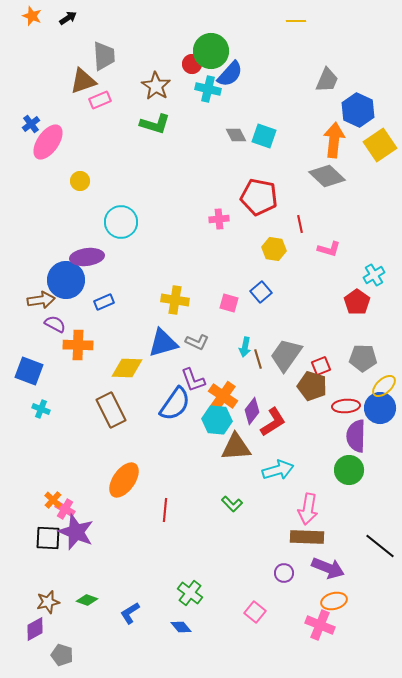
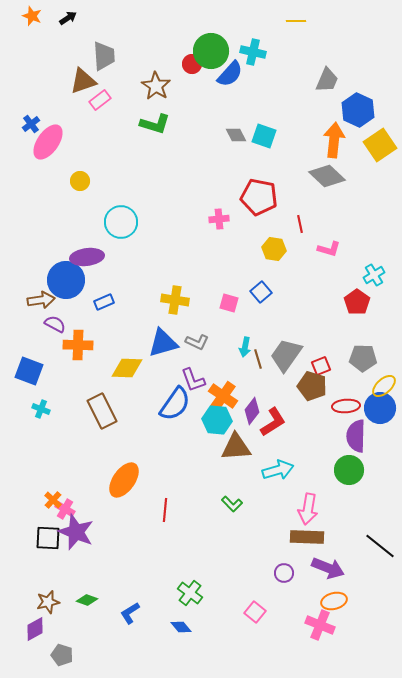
cyan cross at (208, 89): moved 45 px right, 37 px up
pink rectangle at (100, 100): rotated 15 degrees counterclockwise
brown rectangle at (111, 410): moved 9 px left, 1 px down
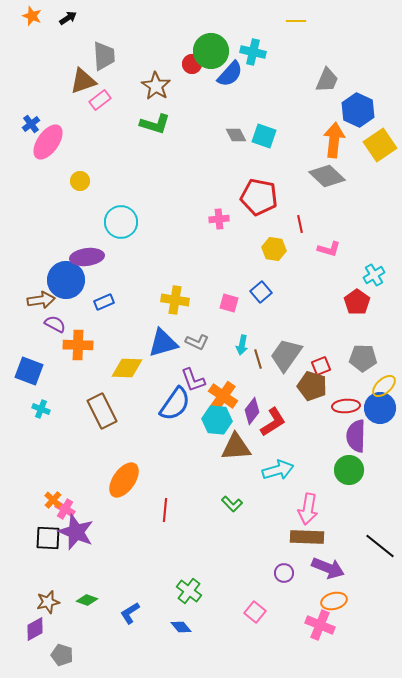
cyan arrow at (245, 347): moved 3 px left, 2 px up
green cross at (190, 593): moved 1 px left, 2 px up
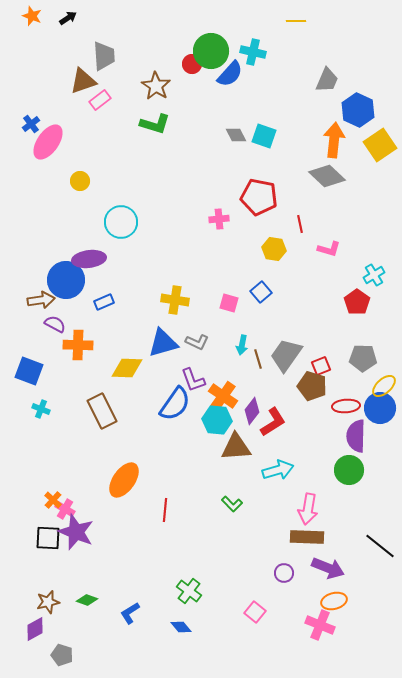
purple ellipse at (87, 257): moved 2 px right, 2 px down
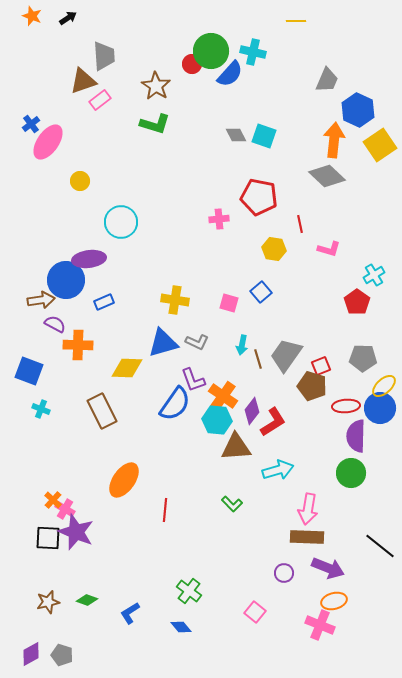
green circle at (349, 470): moved 2 px right, 3 px down
purple diamond at (35, 629): moved 4 px left, 25 px down
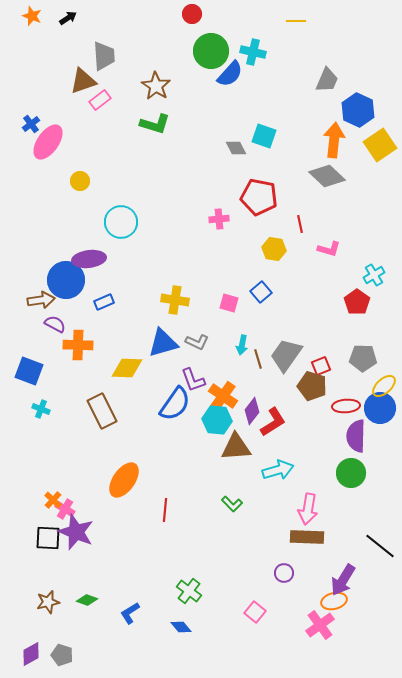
red circle at (192, 64): moved 50 px up
gray diamond at (236, 135): moved 13 px down
purple arrow at (328, 568): moved 15 px right, 12 px down; rotated 100 degrees clockwise
pink cross at (320, 625): rotated 32 degrees clockwise
